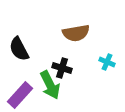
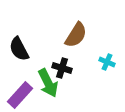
brown semicircle: moved 2 px down; rotated 48 degrees counterclockwise
green arrow: moved 2 px left, 2 px up
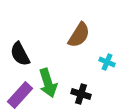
brown semicircle: moved 3 px right
black semicircle: moved 1 px right, 5 px down
black cross: moved 19 px right, 26 px down
green arrow: rotated 8 degrees clockwise
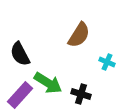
green arrow: rotated 40 degrees counterclockwise
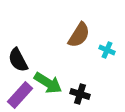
black semicircle: moved 2 px left, 6 px down
cyan cross: moved 12 px up
black cross: moved 1 px left
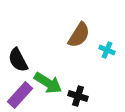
black cross: moved 2 px left, 2 px down
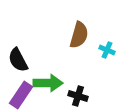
brown semicircle: rotated 16 degrees counterclockwise
green arrow: rotated 32 degrees counterclockwise
purple rectangle: moved 1 px right; rotated 8 degrees counterclockwise
